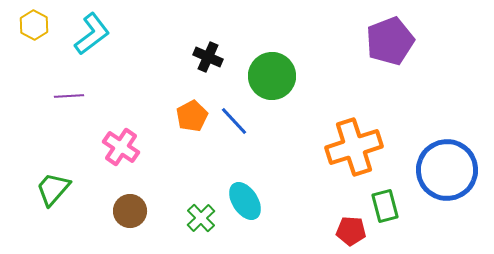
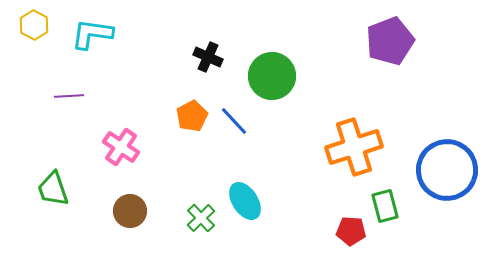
cyan L-shape: rotated 135 degrees counterclockwise
green trapezoid: rotated 60 degrees counterclockwise
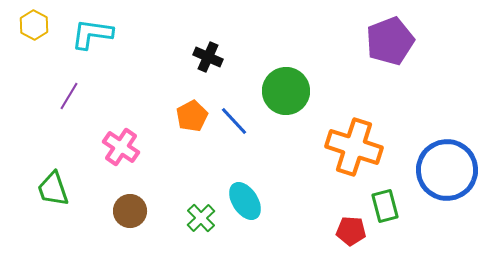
green circle: moved 14 px right, 15 px down
purple line: rotated 56 degrees counterclockwise
orange cross: rotated 36 degrees clockwise
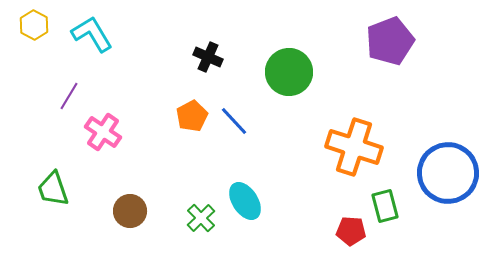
cyan L-shape: rotated 51 degrees clockwise
green circle: moved 3 px right, 19 px up
pink cross: moved 18 px left, 15 px up
blue circle: moved 1 px right, 3 px down
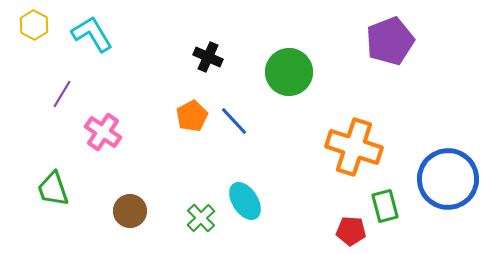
purple line: moved 7 px left, 2 px up
blue circle: moved 6 px down
